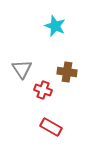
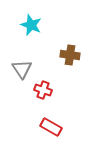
cyan star: moved 24 px left, 1 px up
brown cross: moved 3 px right, 17 px up
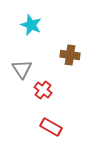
red cross: rotated 18 degrees clockwise
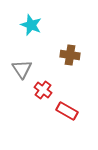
red rectangle: moved 16 px right, 16 px up
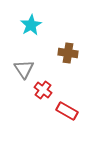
cyan star: rotated 20 degrees clockwise
brown cross: moved 2 px left, 2 px up
gray triangle: moved 2 px right
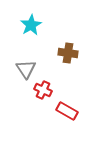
gray triangle: moved 2 px right
red cross: rotated 12 degrees counterclockwise
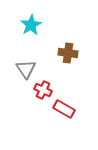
red rectangle: moved 3 px left, 2 px up
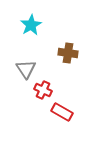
red rectangle: moved 2 px left, 3 px down
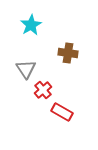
red cross: rotated 24 degrees clockwise
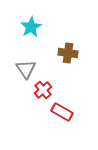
cyan star: moved 2 px down
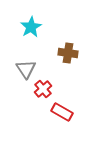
red cross: moved 1 px up
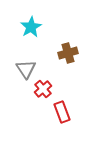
brown cross: rotated 24 degrees counterclockwise
red rectangle: rotated 40 degrees clockwise
